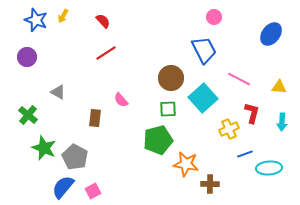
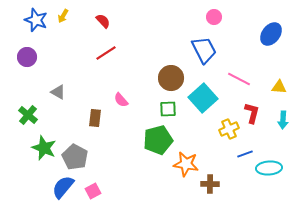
cyan arrow: moved 1 px right, 2 px up
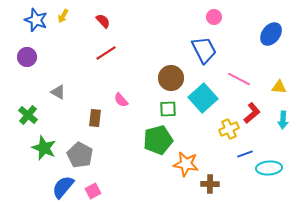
red L-shape: rotated 35 degrees clockwise
gray pentagon: moved 5 px right, 2 px up
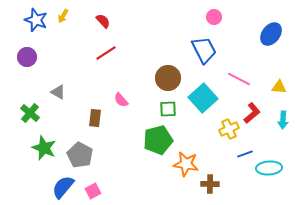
brown circle: moved 3 px left
green cross: moved 2 px right, 2 px up
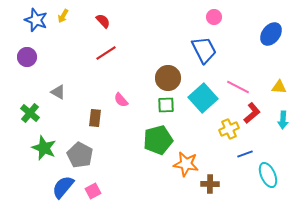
pink line: moved 1 px left, 8 px down
green square: moved 2 px left, 4 px up
cyan ellipse: moved 1 px left, 7 px down; rotated 70 degrees clockwise
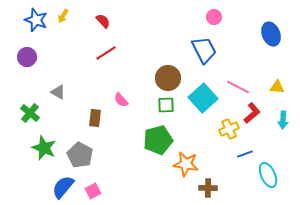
blue ellipse: rotated 60 degrees counterclockwise
yellow triangle: moved 2 px left
brown cross: moved 2 px left, 4 px down
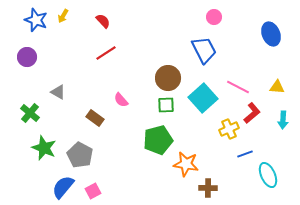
brown rectangle: rotated 60 degrees counterclockwise
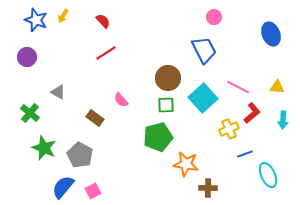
green pentagon: moved 3 px up
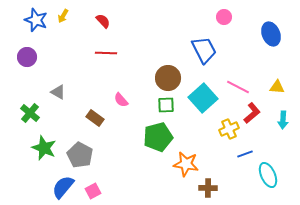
pink circle: moved 10 px right
red line: rotated 35 degrees clockwise
